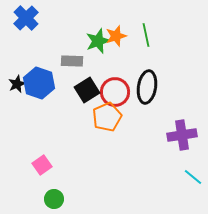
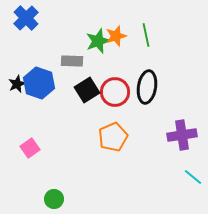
orange pentagon: moved 6 px right, 20 px down
pink square: moved 12 px left, 17 px up
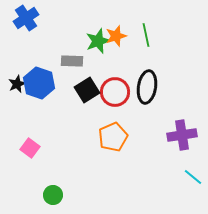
blue cross: rotated 10 degrees clockwise
pink square: rotated 18 degrees counterclockwise
green circle: moved 1 px left, 4 px up
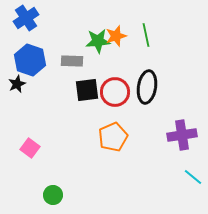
green star: rotated 15 degrees clockwise
blue hexagon: moved 9 px left, 23 px up
black square: rotated 25 degrees clockwise
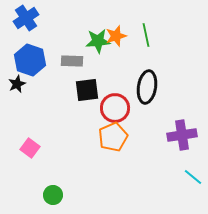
red circle: moved 16 px down
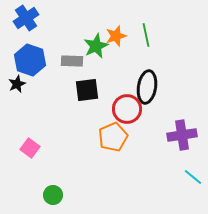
green star: moved 2 px left, 5 px down; rotated 20 degrees counterclockwise
red circle: moved 12 px right, 1 px down
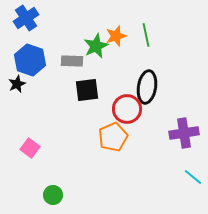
purple cross: moved 2 px right, 2 px up
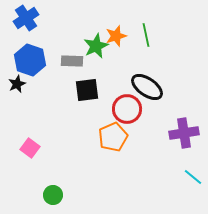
black ellipse: rotated 64 degrees counterclockwise
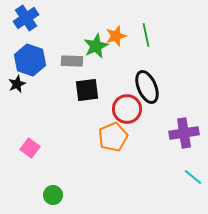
black ellipse: rotated 32 degrees clockwise
